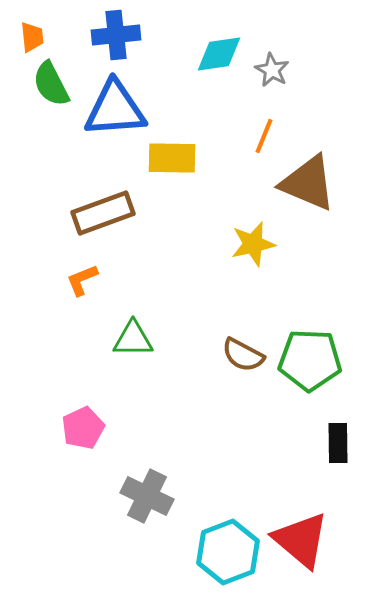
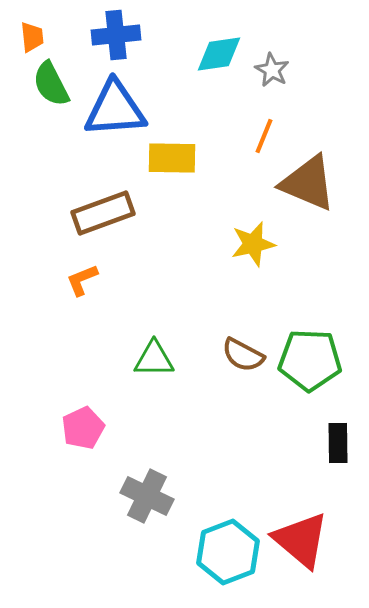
green triangle: moved 21 px right, 20 px down
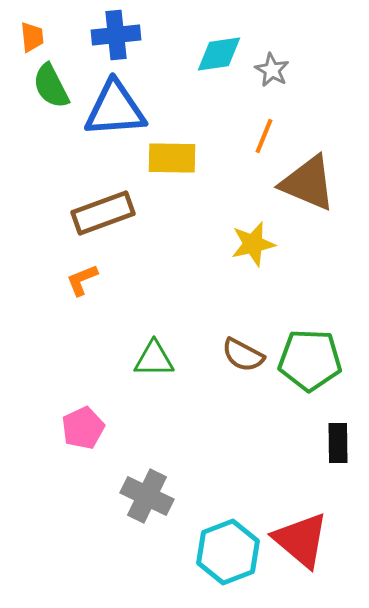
green semicircle: moved 2 px down
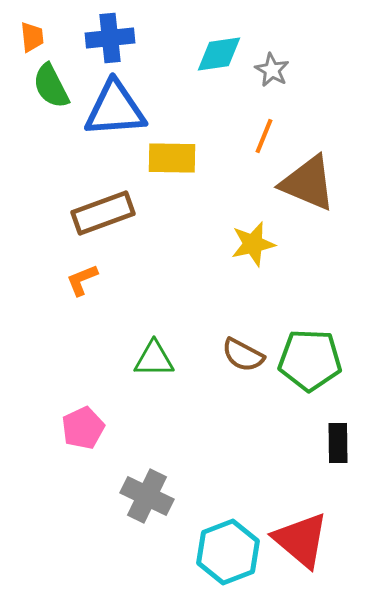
blue cross: moved 6 px left, 3 px down
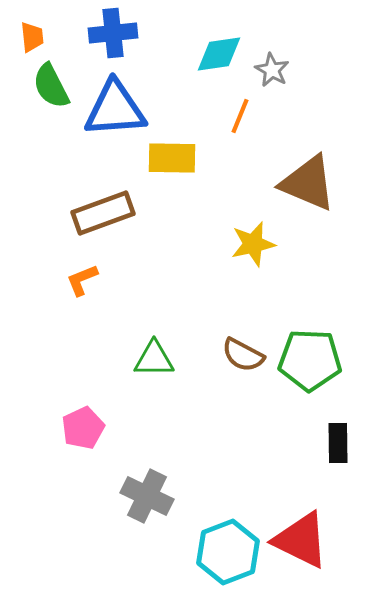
blue cross: moved 3 px right, 5 px up
orange line: moved 24 px left, 20 px up
red triangle: rotated 14 degrees counterclockwise
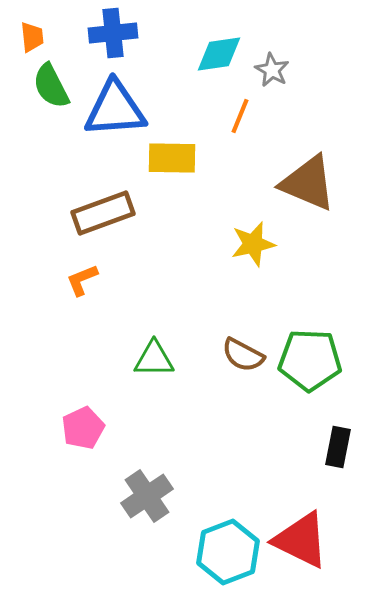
black rectangle: moved 4 px down; rotated 12 degrees clockwise
gray cross: rotated 30 degrees clockwise
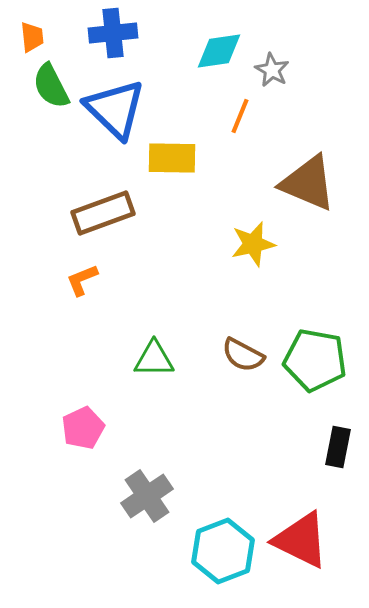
cyan diamond: moved 3 px up
blue triangle: rotated 48 degrees clockwise
green pentagon: moved 5 px right; rotated 8 degrees clockwise
cyan hexagon: moved 5 px left, 1 px up
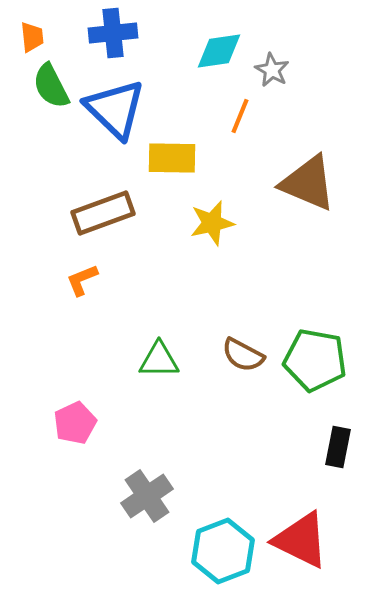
yellow star: moved 41 px left, 21 px up
green triangle: moved 5 px right, 1 px down
pink pentagon: moved 8 px left, 5 px up
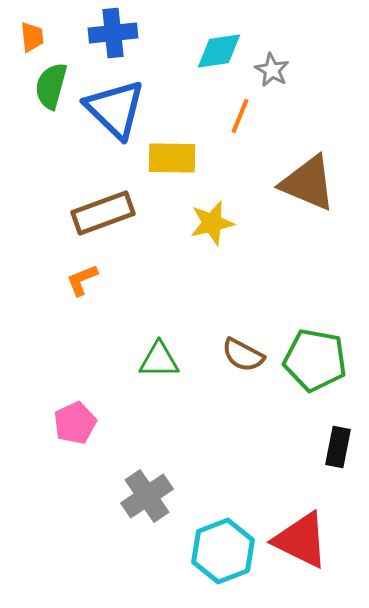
green semicircle: rotated 42 degrees clockwise
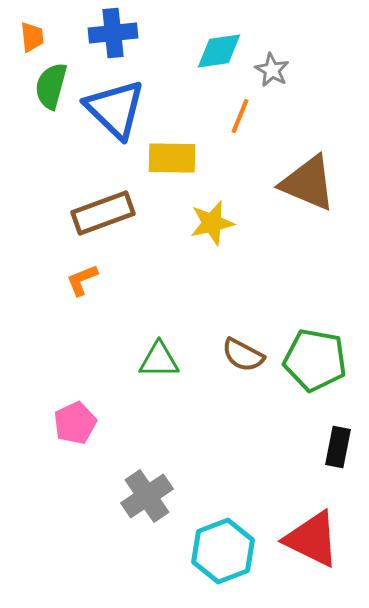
red triangle: moved 11 px right, 1 px up
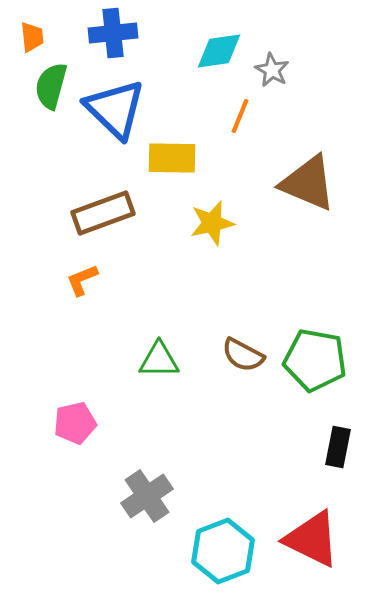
pink pentagon: rotated 12 degrees clockwise
